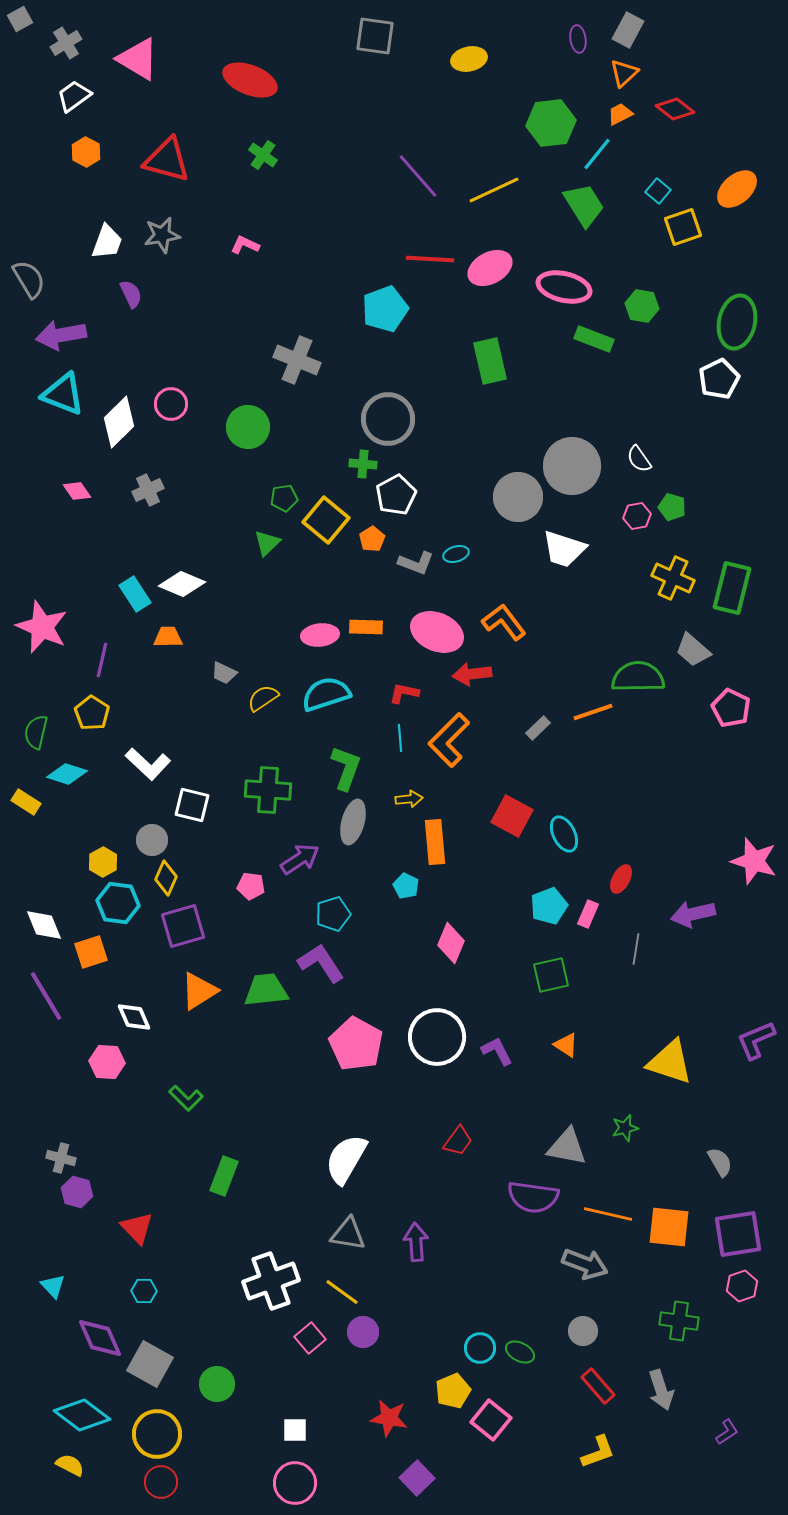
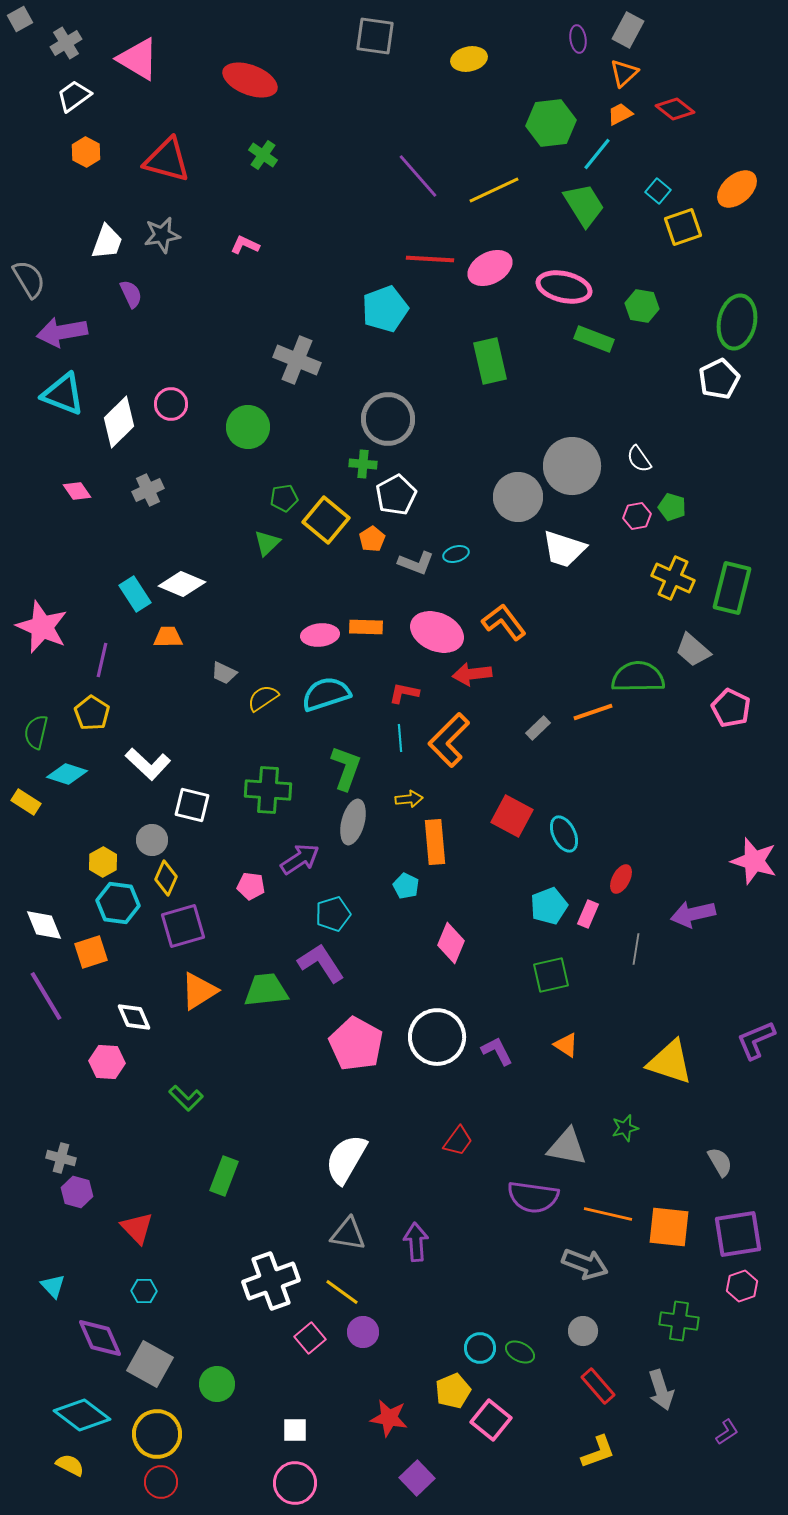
purple arrow at (61, 335): moved 1 px right, 3 px up
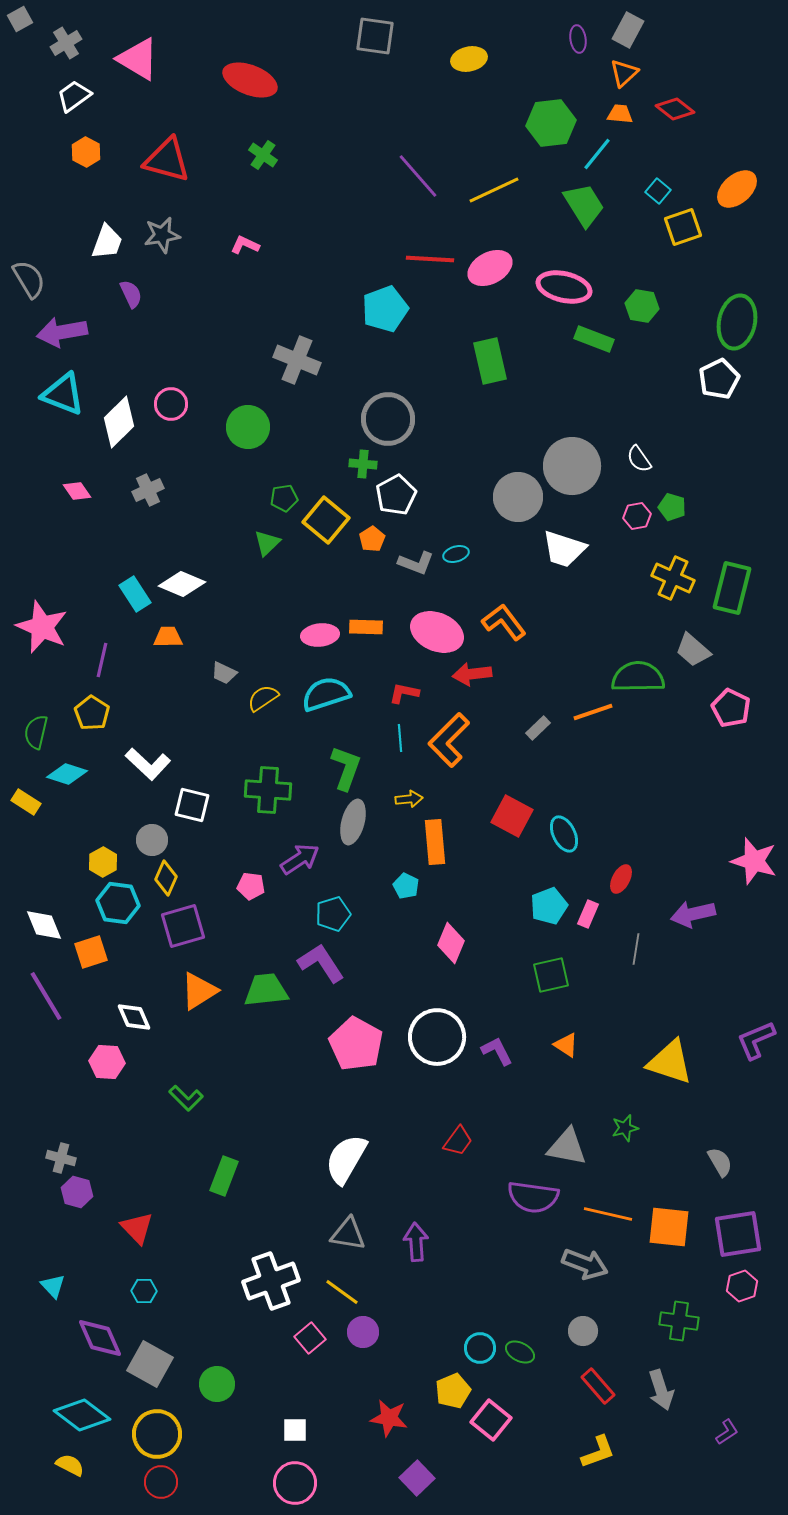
orange trapezoid at (620, 114): rotated 32 degrees clockwise
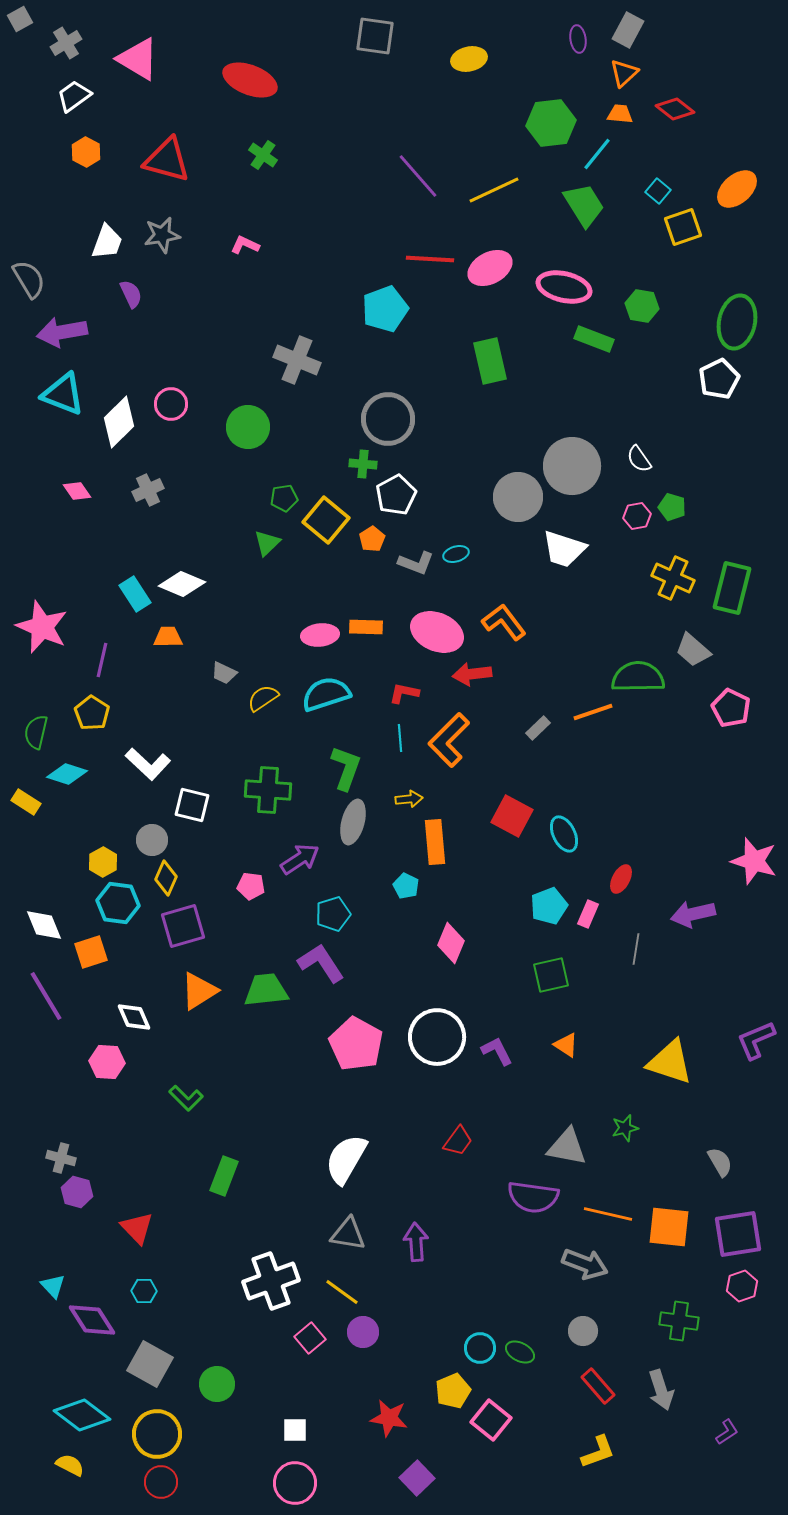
purple diamond at (100, 1338): moved 8 px left, 18 px up; rotated 9 degrees counterclockwise
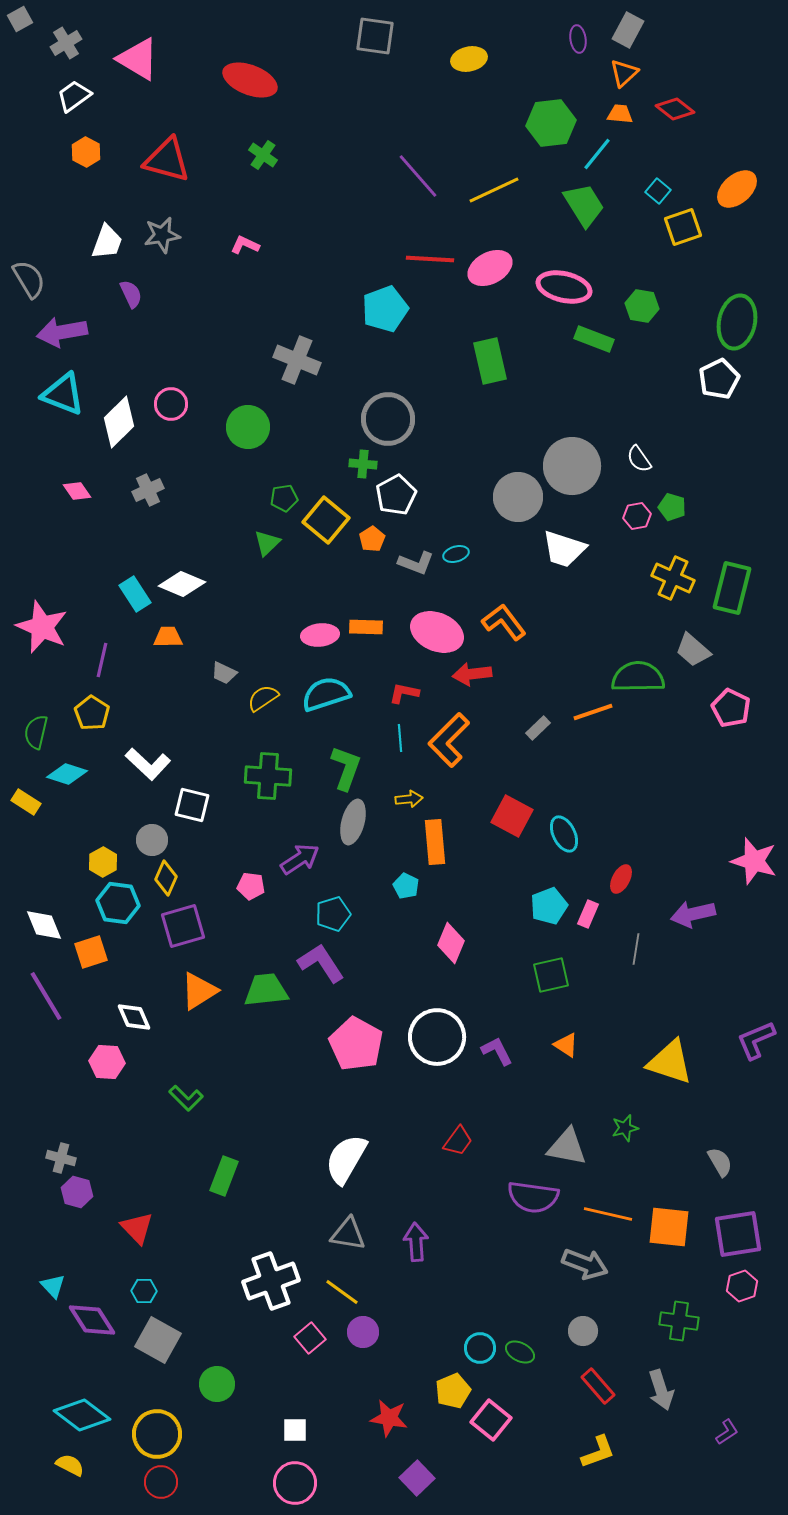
green cross at (268, 790): moved 14 px up
gray square at (150, 1364): moved 8 px right, 24 px up
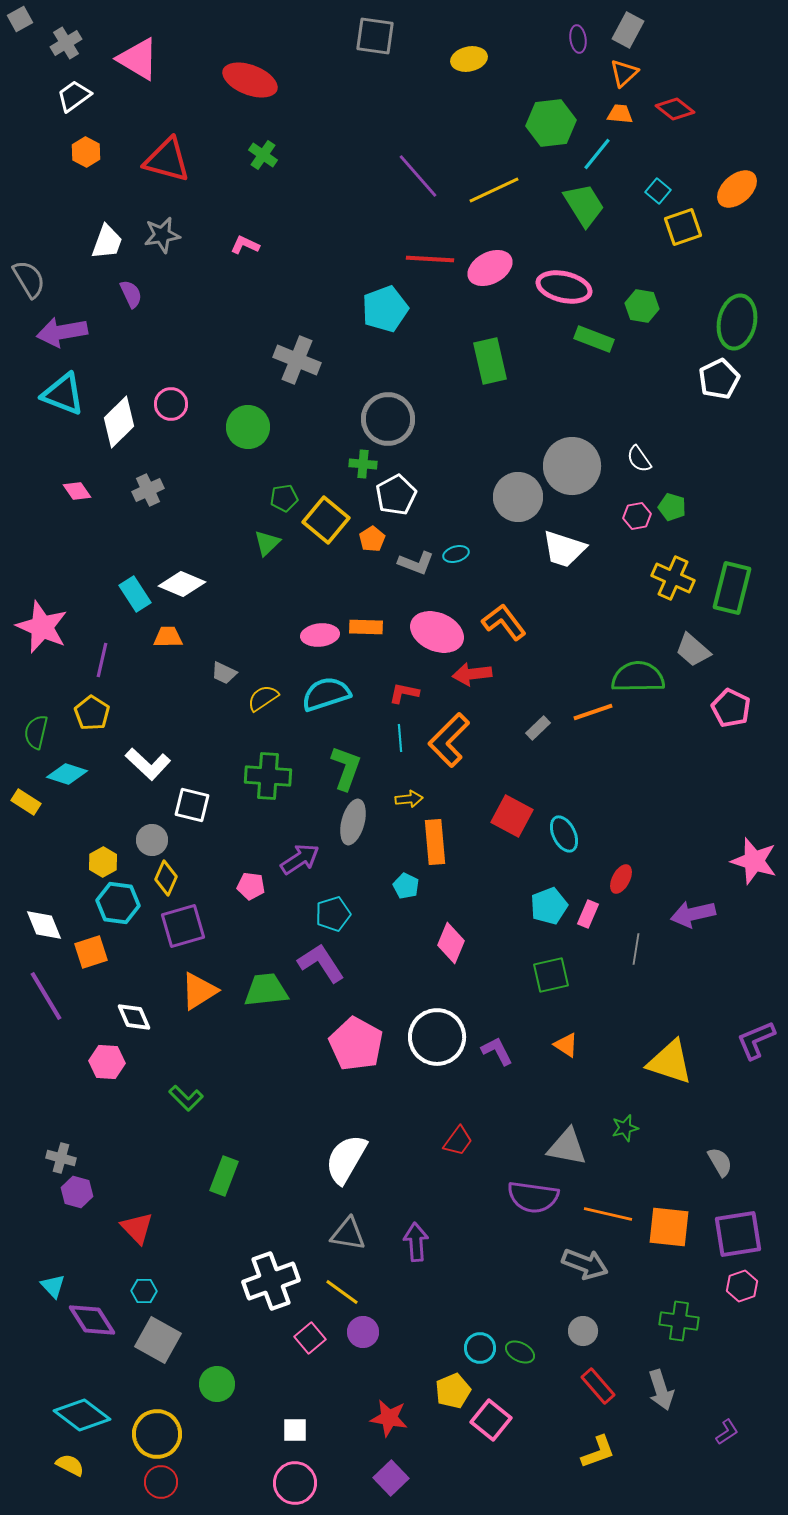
purple square at (417, 1478): moved 26 px left
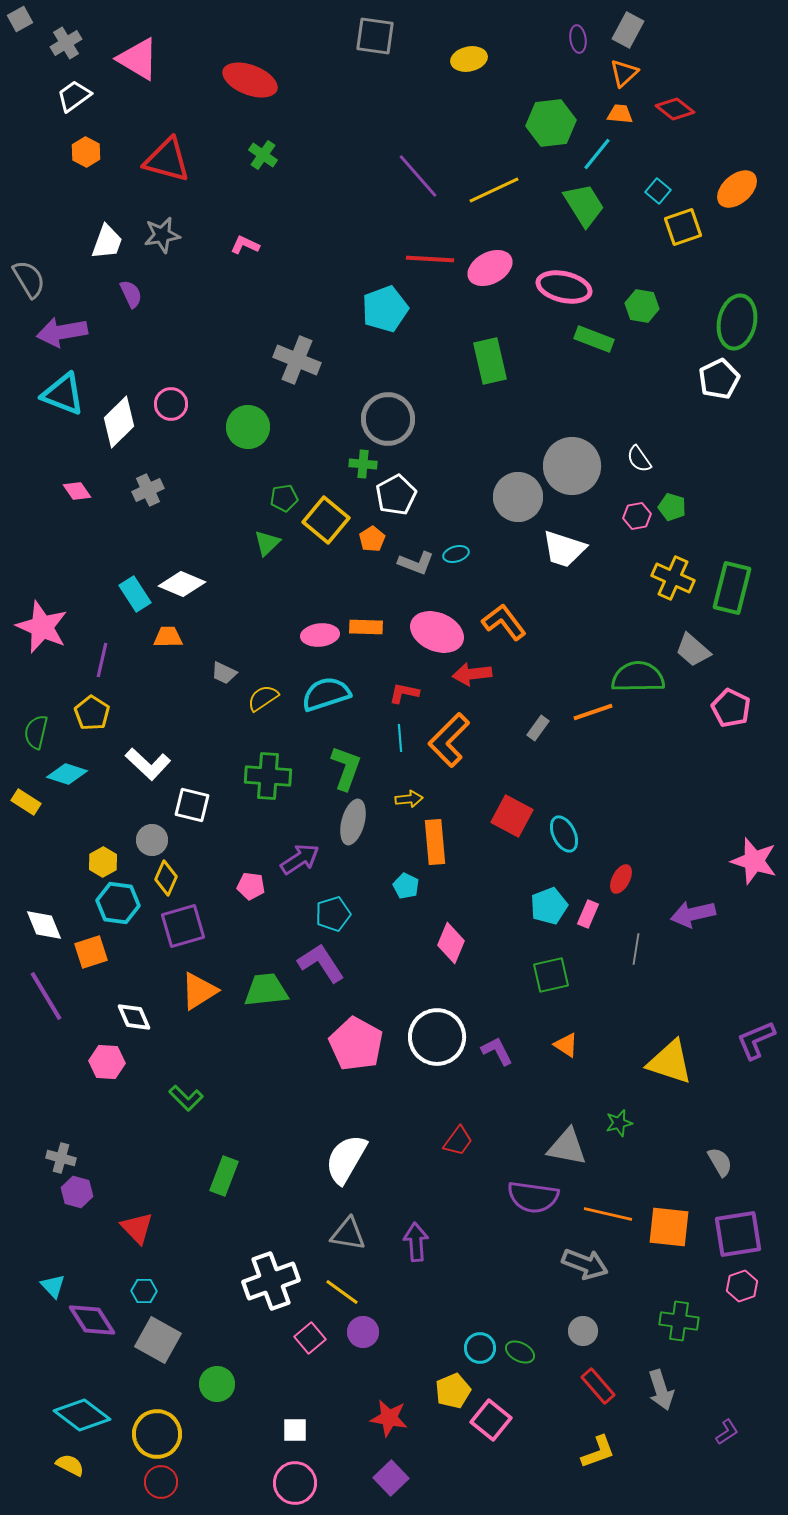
gray rectangle at (538, 728): rotated 10 degrees counterclockwise
green star at (625, 1128): moved 6 px left, 5 px up
